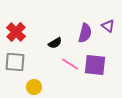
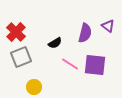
gray square: moved 6 px right, 5 px up; rotated 25 degrees counterclockwise
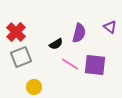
purple triangle: moved 2 px right, 1 px down
purple semicircle: moved 6 px left
black semicircle: moved 1 px right, 1 px down
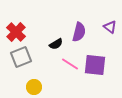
purple semicircle: moved 1 px up
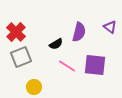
pink line: moved 3 px left, 2 px down
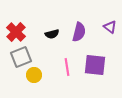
black semicircle: moved 4 px left, 10 px up; rotated 16 degrees clockwise
pink line: moved 1 px down; rotated 48 degrees clockwise
yellow circle: moved 12 px up
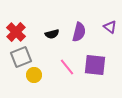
pink line: rotated 30 degrees counterclockwise
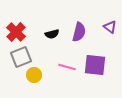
pink line: rotated 36 degrees counterclockwise
